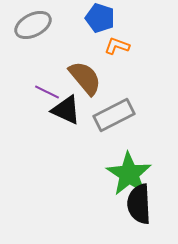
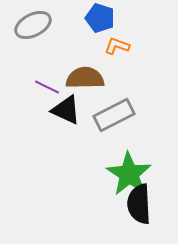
brown semicircle: rotated 51 degrees counterclockwise
purple line: moved 5 px up
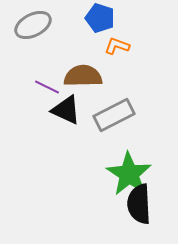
brown semicircle: moved 2 px left, 2 px up
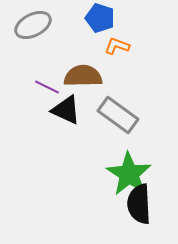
gray rectangle: moved 4 px right; rotated 63 degrees clockwise
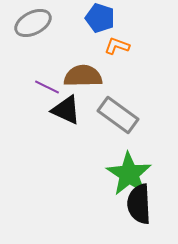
gray ellipse: moved 2 px up
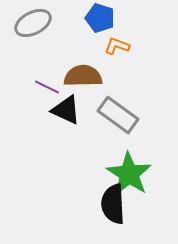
black semicircle: moved 26 px left
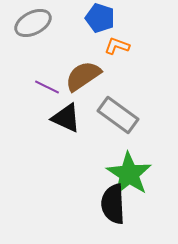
brown semicircle: rotated 33 degrees counterclockwise
black triangle: moved 8 px down
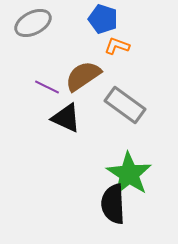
blue pentagon: moved 3 px right, 1 px down
gray rectangle: moved 7 px right, 10 px up
